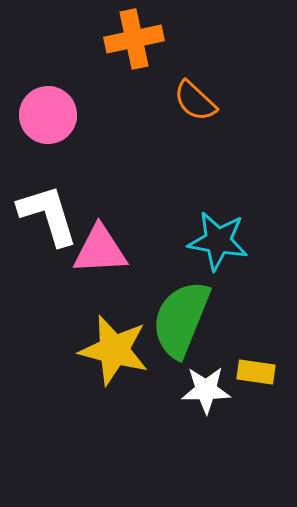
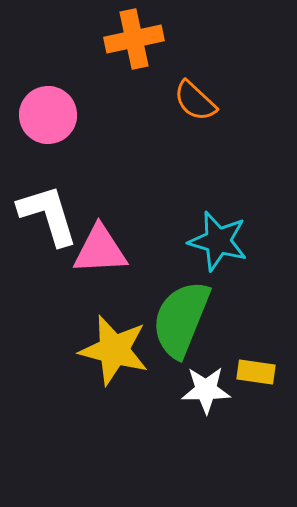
cyan star: rotated 6 degrees clockwise
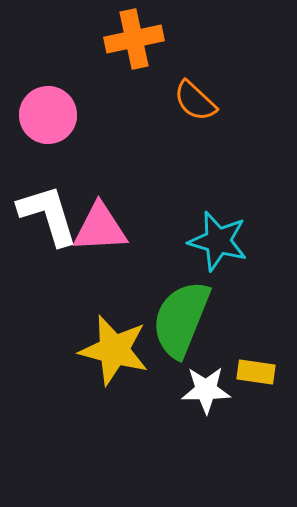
pink triangle: moved 22 px up
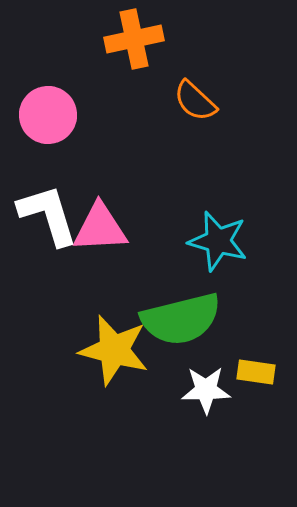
green semicircle: rotated 126 degrees counterclockwise
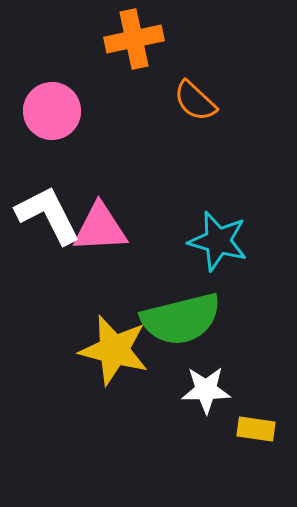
pink circle: moved 4 px right, 4 px up
white L-shape: rotated 10 degrees counterclockwise
yellow rectangle: moved 57 px down
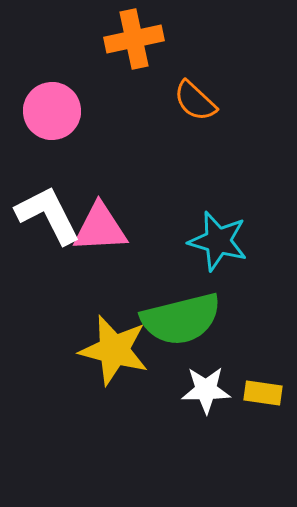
yellow rectangle: moved 7 px right, 36 px up
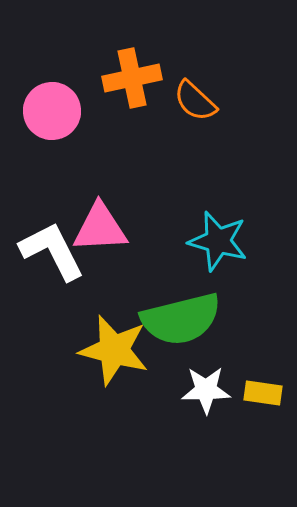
orange cross: moved 2 px left, 39 px down
white L-shape: moved 4 px right, 36 px down
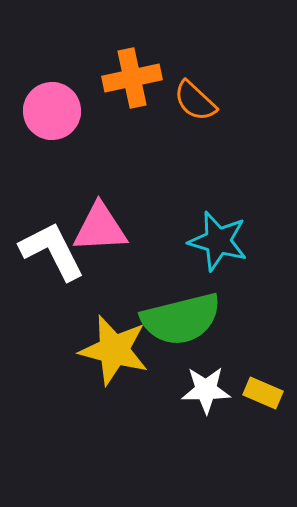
yellow rectangle: rotated 15 degrees clockwise
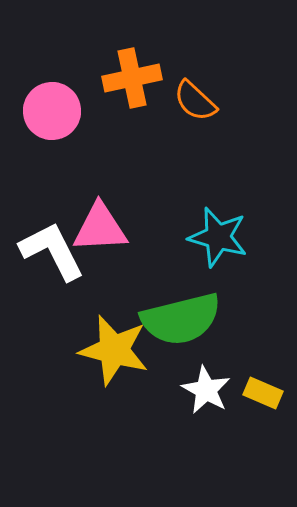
cyan star: moved 4 px up
white star: rotated 30 degrees clockwise
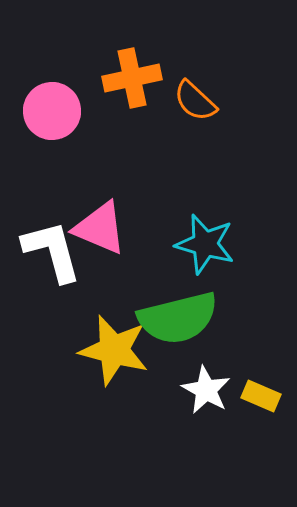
pink triangle: rotated 26 degrees clockwise
cyan star: moved 13 px left, 7 px down
white L-shape: rotated 12 degrees clockwise
green semicircle: moved 3 px left, 1 px up
yellow rectangle: moved 2 px left, 3 px down
